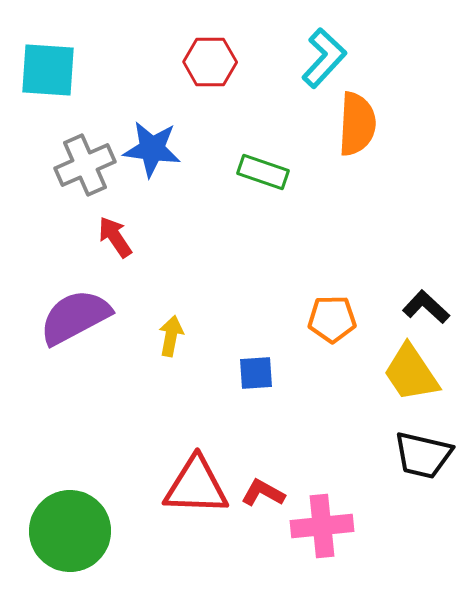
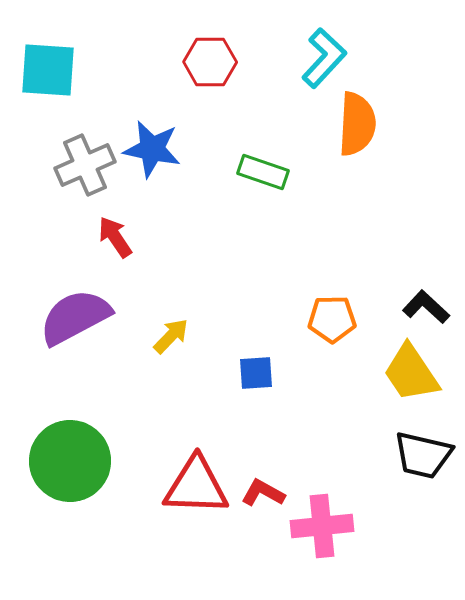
blue star: rotated 4 degrees clockwise
yellow arrow: rotated 33 degrees clockwise
green circle: moved 70 px up
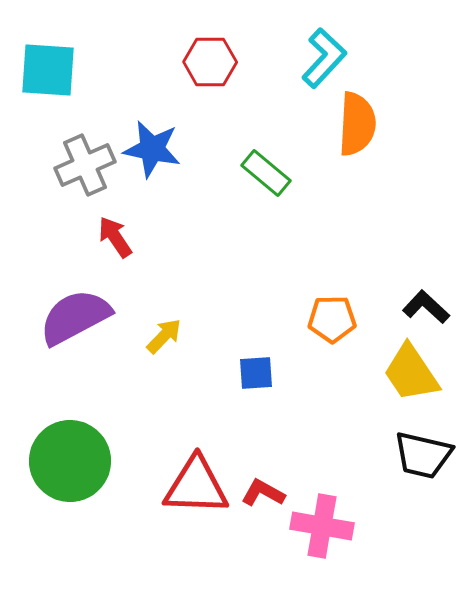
green rectangle: moved 3 px right, 1 px down; rotated 21 degrees clockwise
yellow arrow: moved 7 px left
pink cross: rotated 16 degrees clockwise
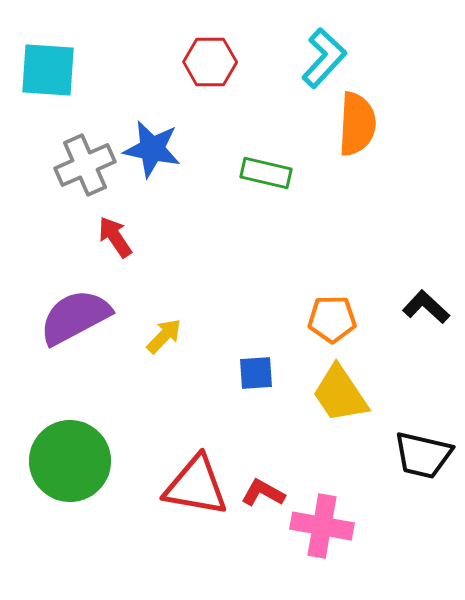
green rectangle: rotated 27 degrees counterclockwise
yellow trapezoid: moved 71 px left, 21 px down
red triangle: rotated 8 degrees clockwise
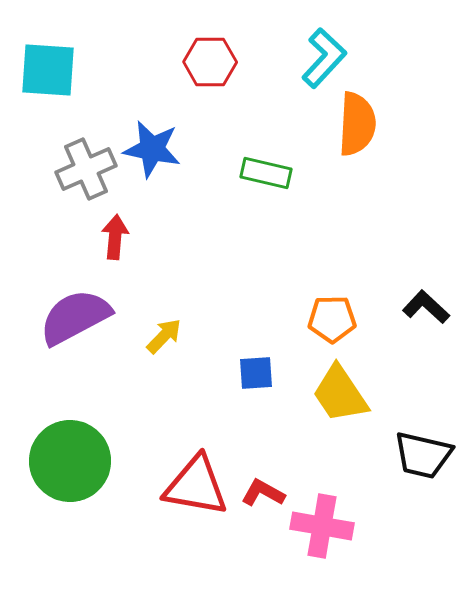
gray cross: moved 1 px right, 4 px down
red arrow: rotated 39 degrees clockwise
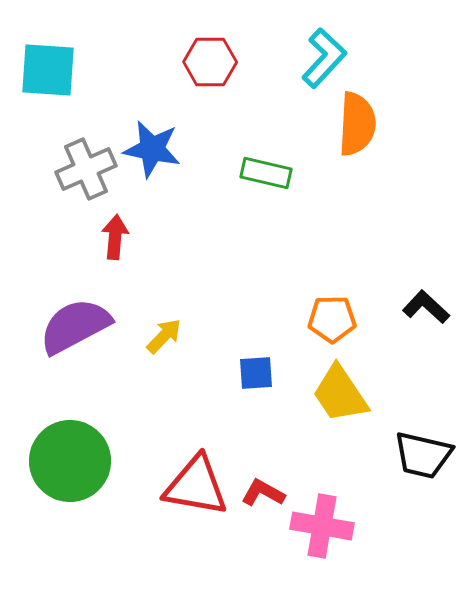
purple semicircle: moved 9 px down
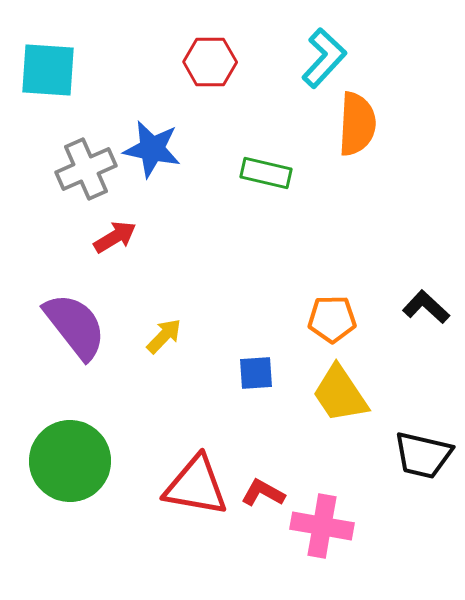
red arrow: rotated 54 degrees clockwise
purple semicircle: rotated 80 degrees clockwise
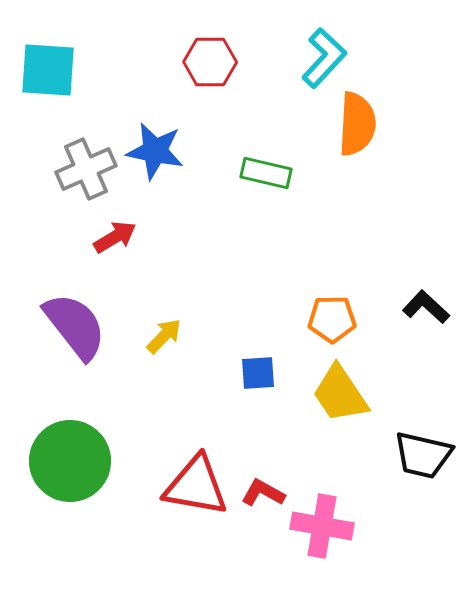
blue star: moved 3 px right, 2 px down
blue square: moved 2 px right
